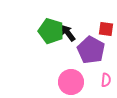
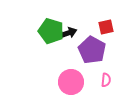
red square: moved 2 px up; rotated 21 degrees counterclockwise
black arrow: rotated 108 degrees clockwise
purple pentagon: moved 1 px right
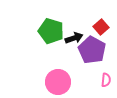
red square: moved 5 px left; rotated 28 degrees counterclockwise
black arrow: moved 6 px right, 5 px down
pink circle: moved 13 px left
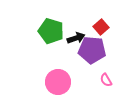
black arrow: moved 2 px right
purple pentagon: rotated 24 degrees counterclockwise
pink semicircle: rotated 144 degrees clockwise
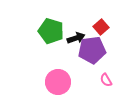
purple pentagon: rotated 12 degrees counterclockwise
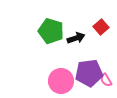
purple pentagon: moved 3 px left, 23 px down
pink circle: moved 3 px right, 1 px up
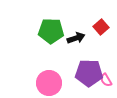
green pentagon: rotated 15 degrees counterclockwise
purple pentagon: rotated 8 degrees clockwise
pink circle: moved 12 px left, 2 px down
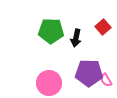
red square: moved 2 px right
black arrow: rotated 120 degrees clockwise
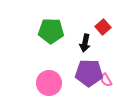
black arrow: moved 9 px right, 5 px down
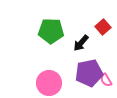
black arrow: moved 4 px left; rotated 30 degrees clockwise
purple pentagon: rotated 12 degrees counterclockwise
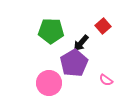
red square: moved 1 px up
purple pentagon: moved 15 px left, 10 px up; rotated 20 degrees counterclockwise
pink semicircle: rotated 24 degrees counterclockwise
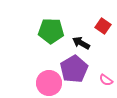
red square: rotated 14 degrees counterclockwise
black arrow: rotated 78 degrees clockwise
purple pentagon: moved 6 px down
